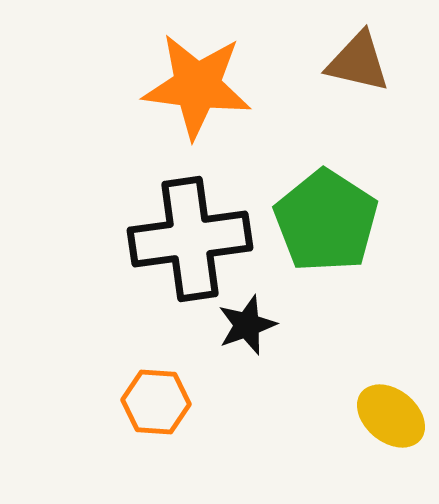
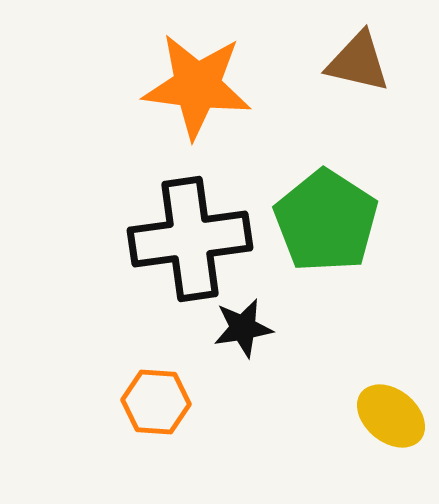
black star: moved 4 px left, 3 px down; rotated 10 degrees clockwise
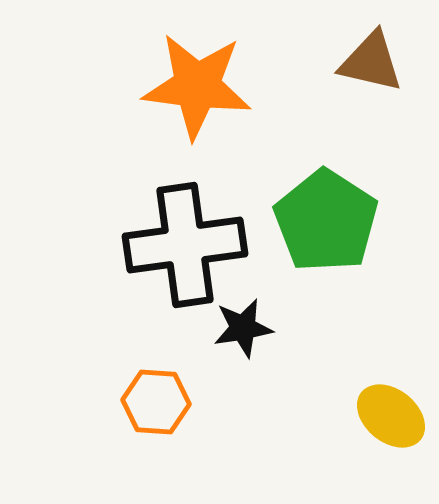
brown triangle: moved 13 px right
black cross: moved 5 px left, 6 px down
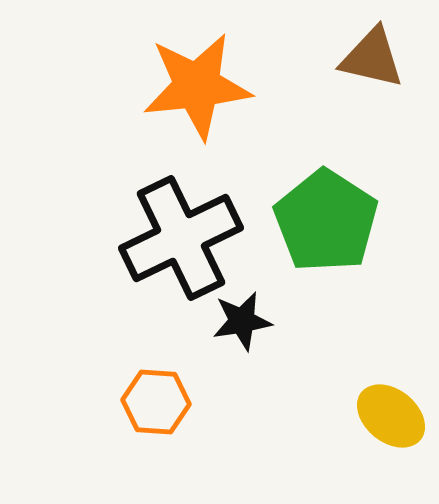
brown triangle: moved 1 px right, 4 px up
orange star: rotated 13 degrees counterclockwise
black cross: moved 4 px left, 7 px up; rotated 18 degrees counterclockwise
black star: moved 1 px left, 7 px up
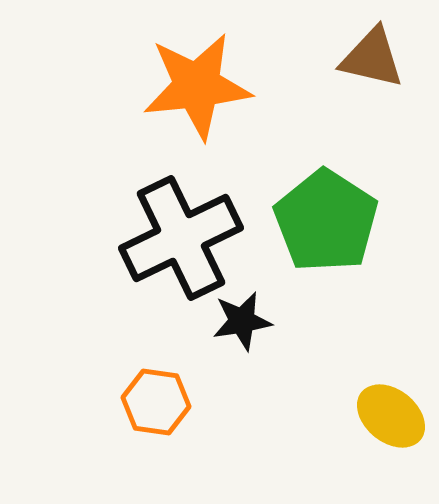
orange hexagon: rotated 4 degrees clockwise
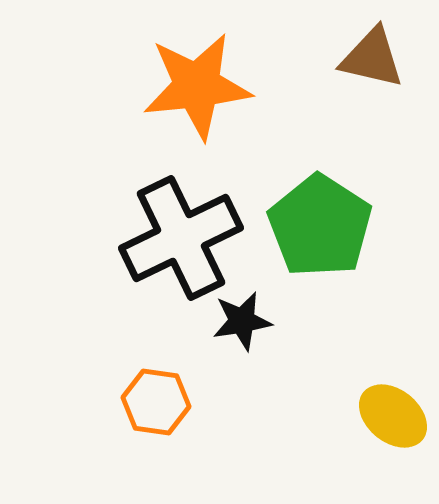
green pentagon: moved 6 px left, 5 px down
yellow ellipse: moved 2 px right
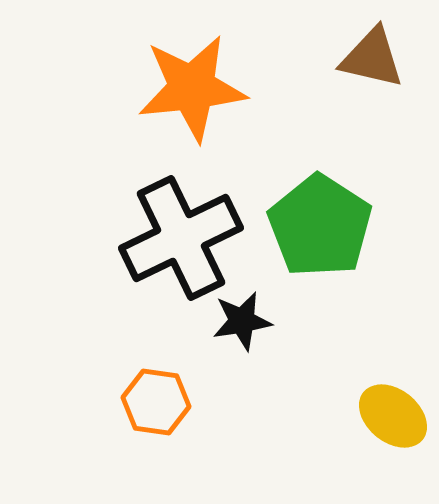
orange star: moved 5 px left, 2 px down
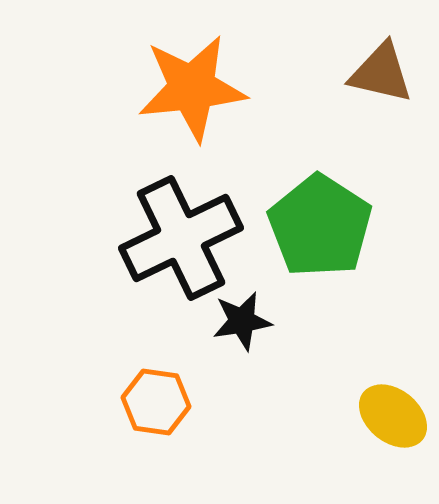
brown triangle: moved 9 px right, 15 px down
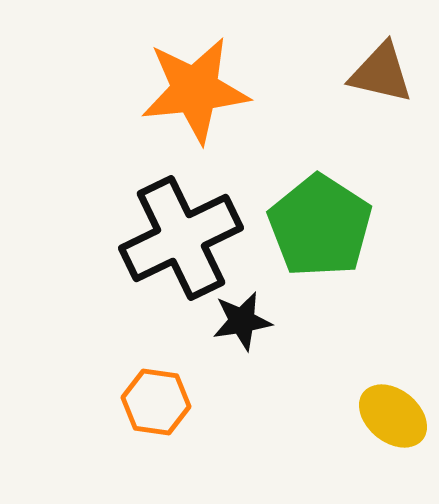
orange star: moved 3 px right, 2 px down
